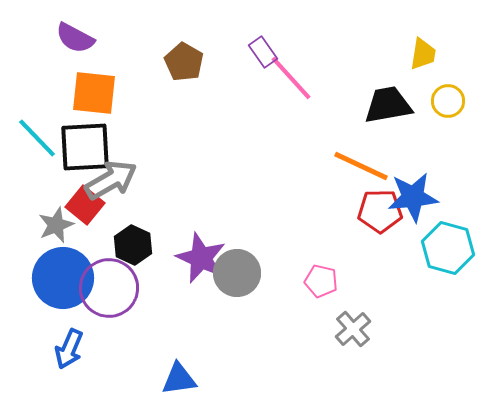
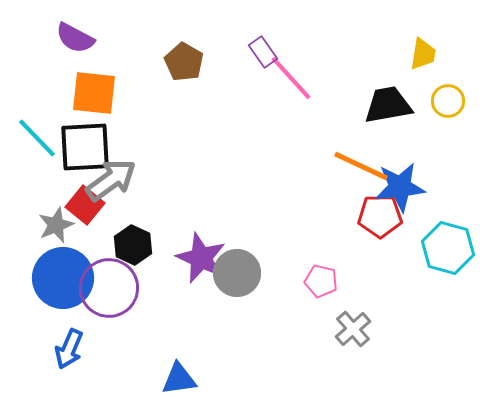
gray arrow: rotated 6 degrees counterclockwise
blue star: moved 13 px left, 10 px up
red pentagon: moved 5 px down
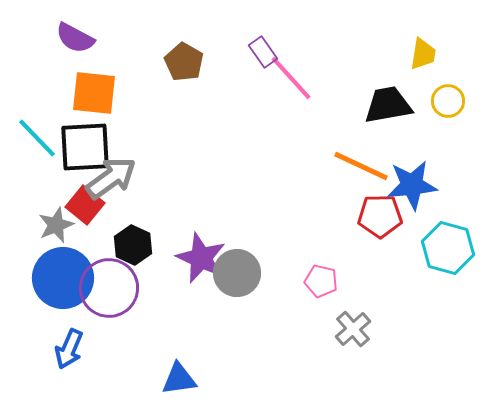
gray arrow: moved 2 px up
blue star: moved 12 px right, 2 px up
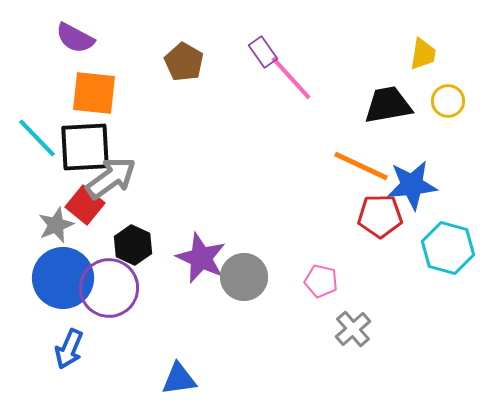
gray circle: moved 7 px right, 4 px down
